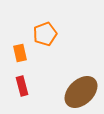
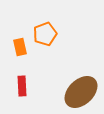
orange rectangle: moved 6 px up
red rectangle: rotated 12 degrees clockwise
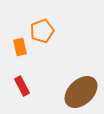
orange pentagon: moved 3 px left, 3 px up
red rectangle: rotated 24 degrees counterclockwise
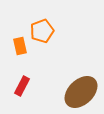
orange rectangle: moved 1 px up
red rectangle: rotated 54 degrees clockwise
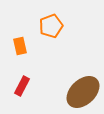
orange pentagon: moved 9 px right, 5 px up
brown ellipse: moved 2 px right
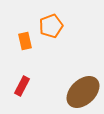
orange rectangle: moved 5 px right, 5 px up
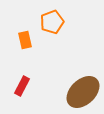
orange pentagon: moved 1 px right, 4 px up
orange rectangle: moved 1 px up
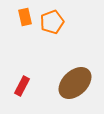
orange rectangle: moved 23 px up
brown ellipse: moved 8 px left, 9 px up
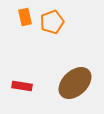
red rectangle: rotated 72 degrees clockwise
